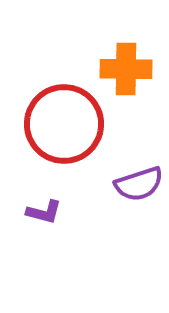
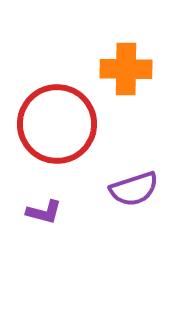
red circle: moved 7 px left
purple semicircle: moved 5 px left, 5 px down
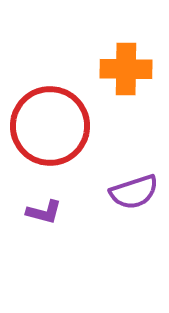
red circle: moved 7 px left, 2 px down
purple semicircle: moved 3 px down
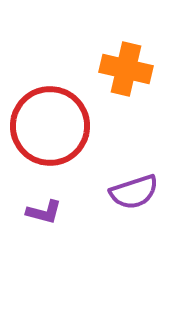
orange cross: rotated 12 degrees clockwise
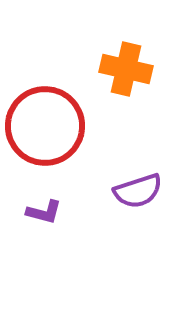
red circle: moved 5 px left
purple semicircle: moved 4 px right, 1 px up
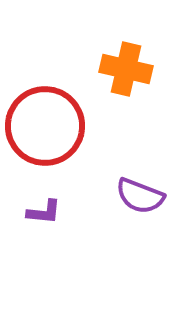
purple semicircle: moved 2 px right, 5 px down; rotated 39 degrees clockwise
purple L-shape: rotated 9 degrees counterclockwise
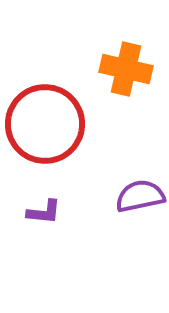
red circle: moved 2 px up
purple semicircle: rotated 147 degrees clockwise
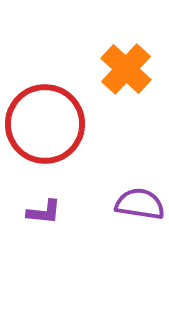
orange cross: rotated 30 degrees clockwise
purple semicircle: moved 8 px down; rotated 21 degrees clockwise
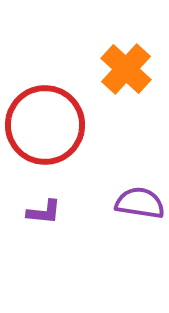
red circle: moved 1 px down
purple semicircle: moved 1 px up
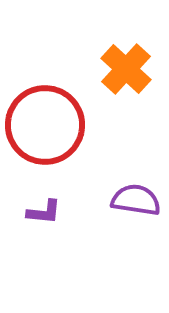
purple semicircle: moved 4 px left, 3 px up
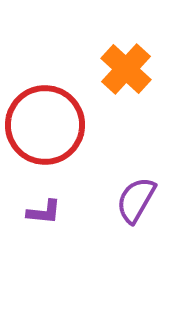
purple semicircle: rotated 69 degrees counterclockwise
